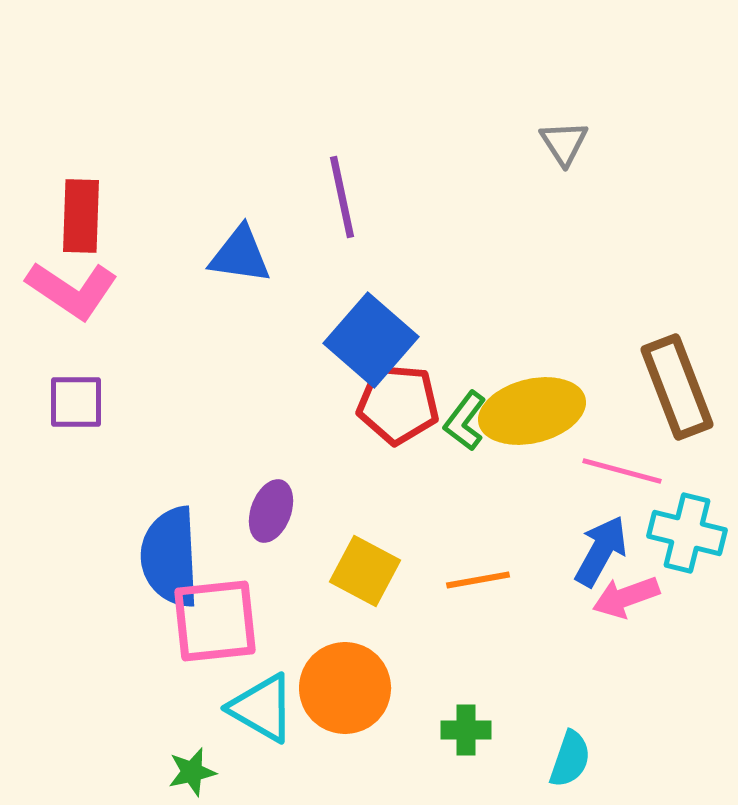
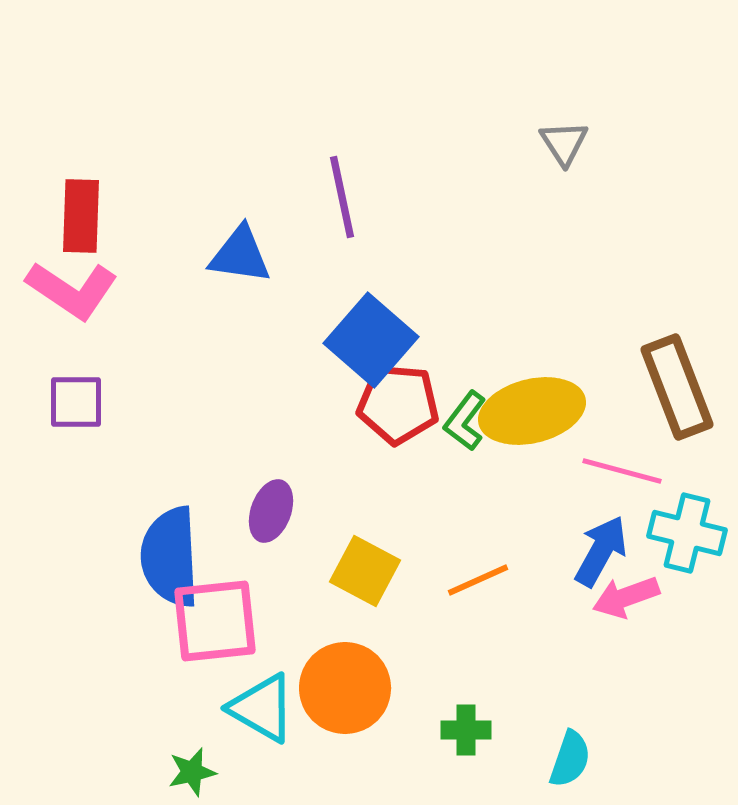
orange line: rotated 14 degrees counterclockwise
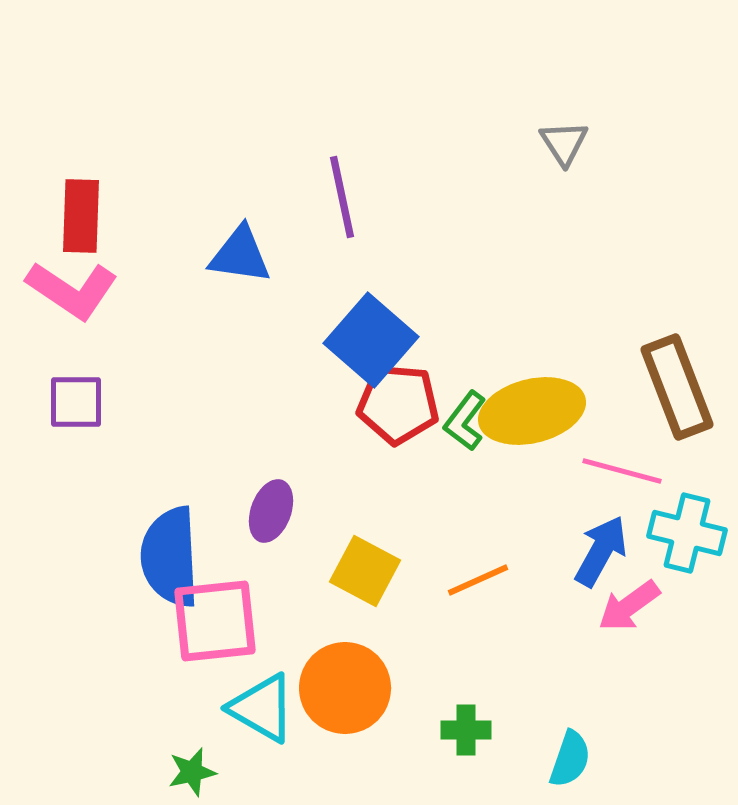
pink arrow: moved 3 px right, 9 px down; rotated 16 degrees counterclockwise
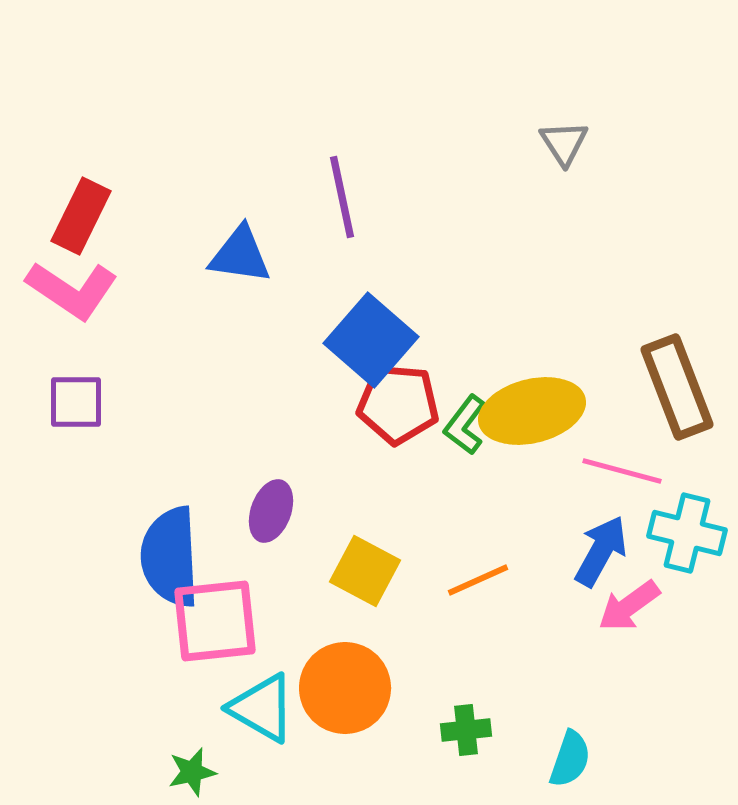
red rectangle: rotated 24 degrees clockwise
green L-shape: moved 4 px down
green cross: rotated 6 degrees counterclockwise
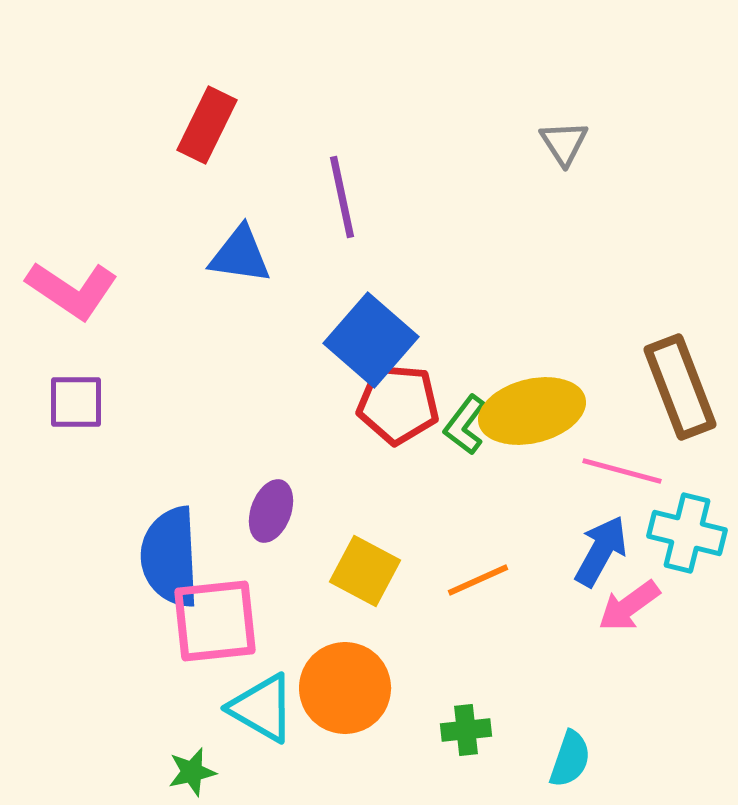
red rectangle: moved 126 px right, 91 px up
brown rectangle: moved 3 px right
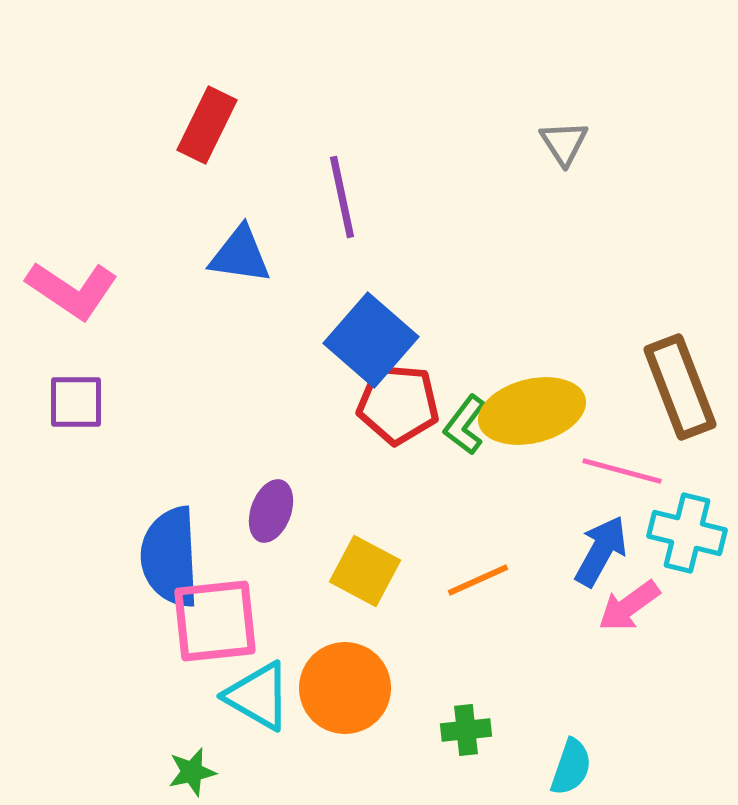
cyan triangle: moved 4 px left, 12 px up
cyan semicircle: moved 1 px right, 8 px down
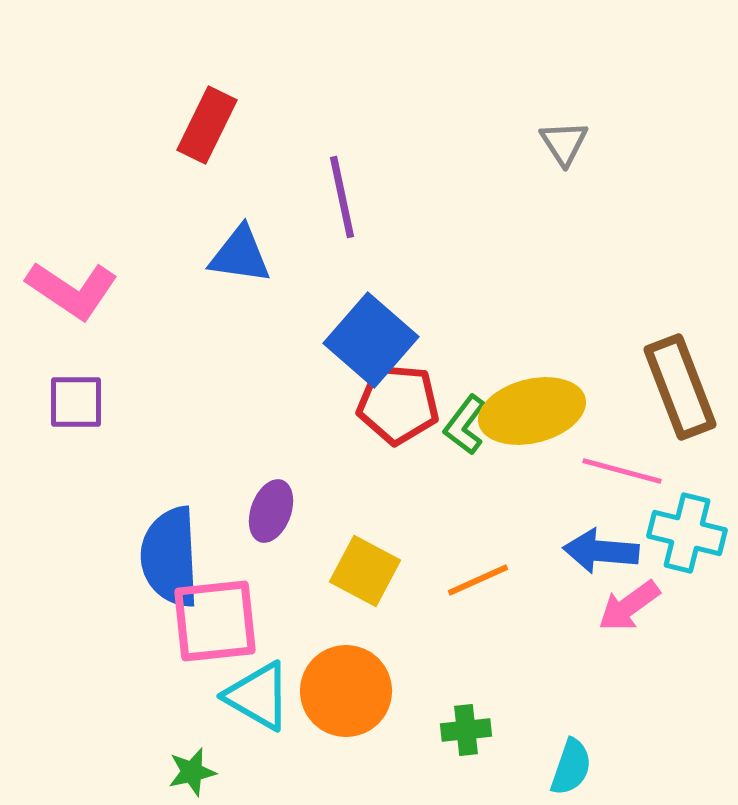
blue arrow: rotated 114 degrees counterclockwise
orange circle: moved 1 px right, 3 px down
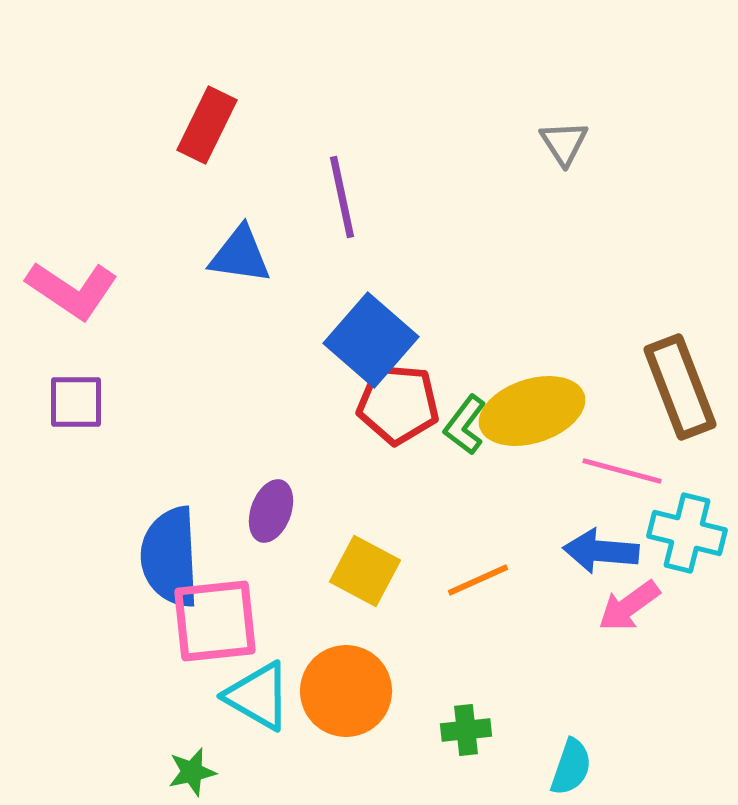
yellow ellipse: rotated 4 degrees counterclockwise
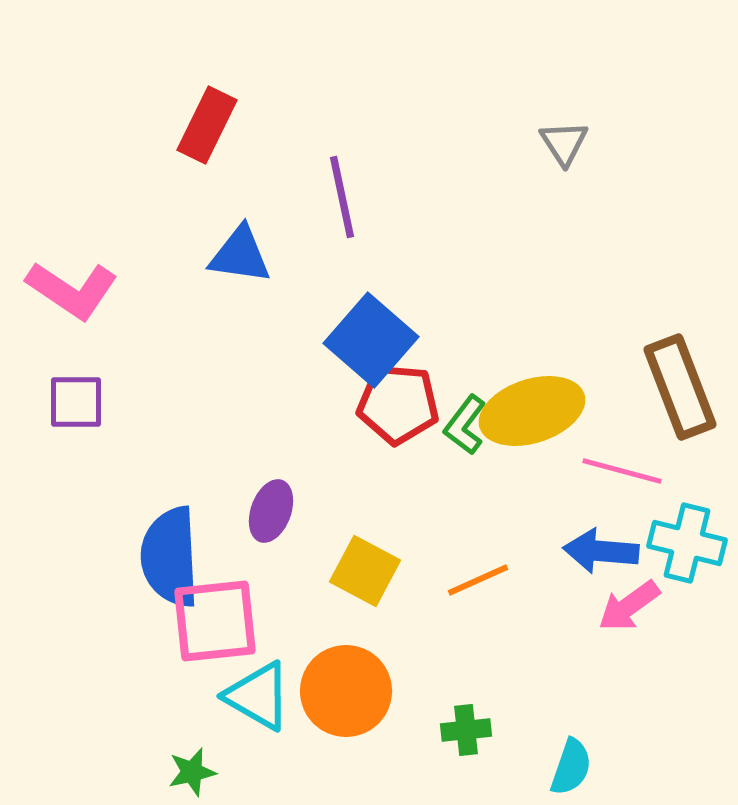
cyan cross: moved 10 px down
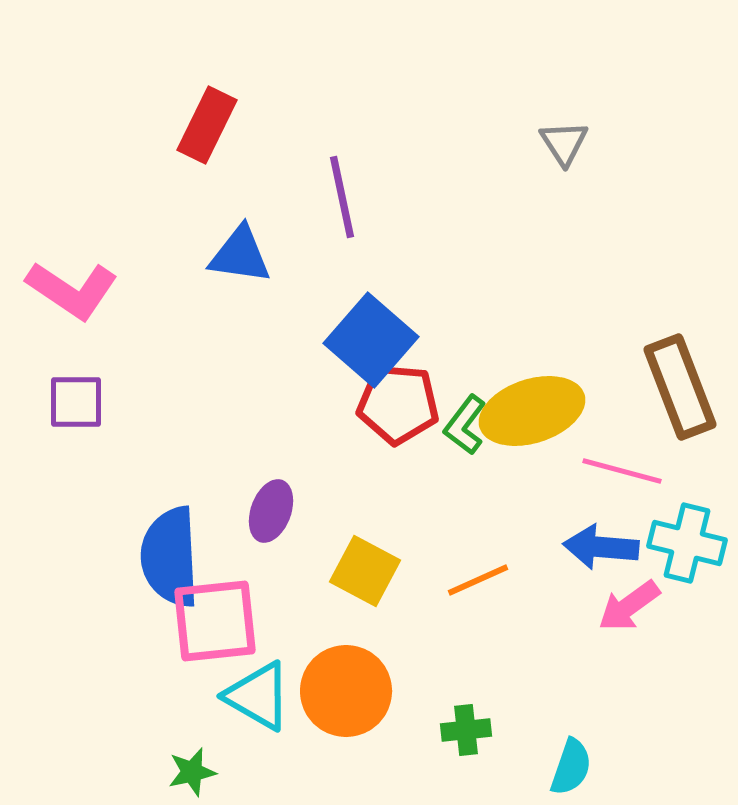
blue arrow: moved 4 px up
